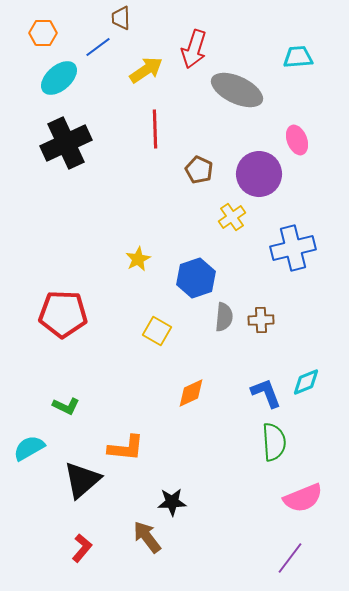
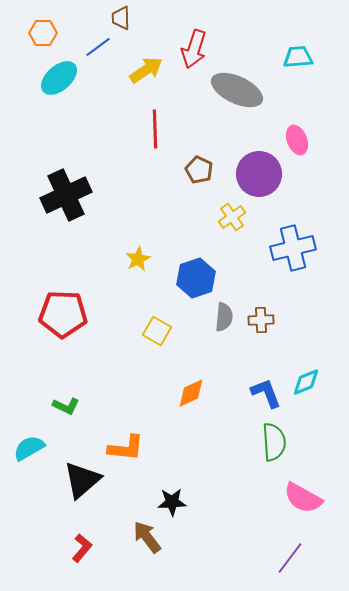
black cross: moved 52 px down
pink semicircle: rotated 51 degrees clockwise
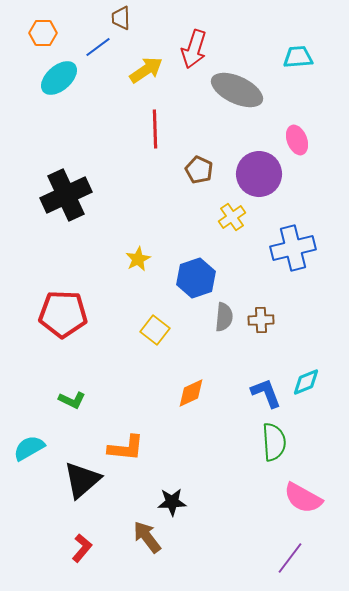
yellow square: moved 2 px left, 1 px up; rotated 8 degrees clockwise
green L-shape: moved 6 px right, 6 px up
